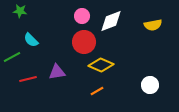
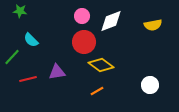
green line: rotated 18 degrees counterclockwise
yellow diamond: rotated 15 degrees clockwise
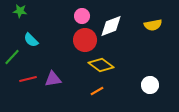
white diamond: moved 5 px down
red circle: moved 1 px right, 2 px up
purple triangle: moved 4 px left, 7 px down
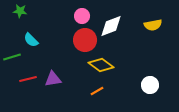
green line: rotated 30 degrees clockwise
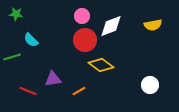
green star: moved 4 px left, 3 px down
red line: moved 12 px down; rotated 36 degrees clockwise
orange line: moved 18 px left
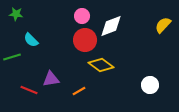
yellow semicircle: moved 10 px right; rotated 144 degrees clockwise
purple triangle: moved 2 px left
red line: moved 1 px right, 1 px up
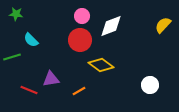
red circle: moved 5 px left
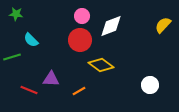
purple triangle: rotated 12 degrees clockwise
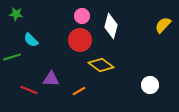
white diamond: rotated 55 degrees counterclockwise
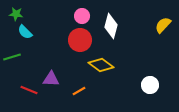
cyan semicircle: moved 6 px left, 8 px up
